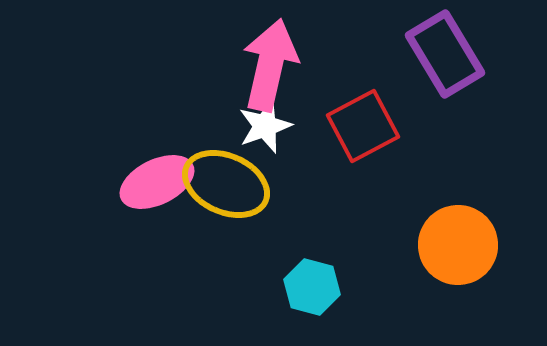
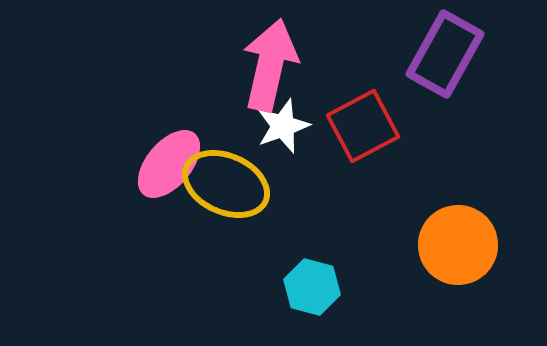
purple rectangle: rotated 60 degrees clockwise
white star: moved 18 px right
pink ellipse: moved 12 px right, 18 px up; rotated 24 degrees counterclockwise
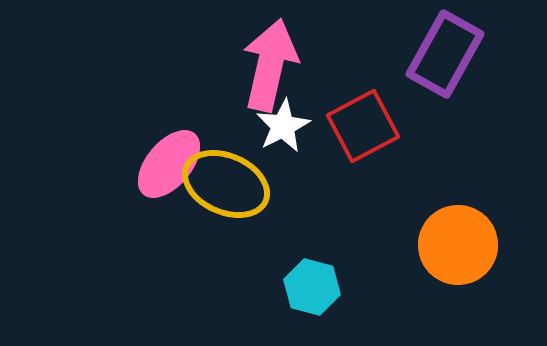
white star: rotated 8 degrees counterclockwise
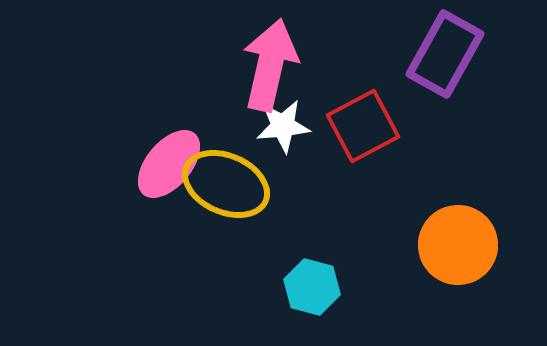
white star: rotated 22 degrees clockwise
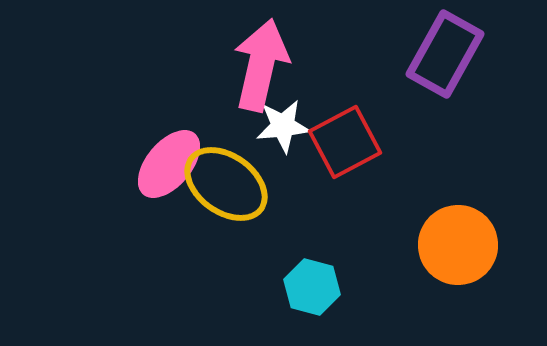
pink arrow: moved 9 px left
red square: moved 18 px left, 16 px down
yellow ellipse: rotated 12 degrees clockwise
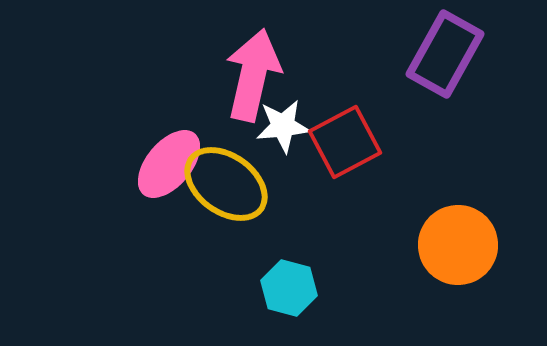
pink arrow: moved 8 px left, 10 px down
cyan hexagon: moved 23 px left, 1 px down
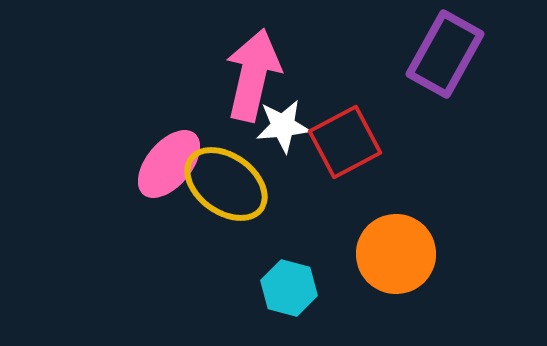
orange circle: moved 62 px left, 9 px down
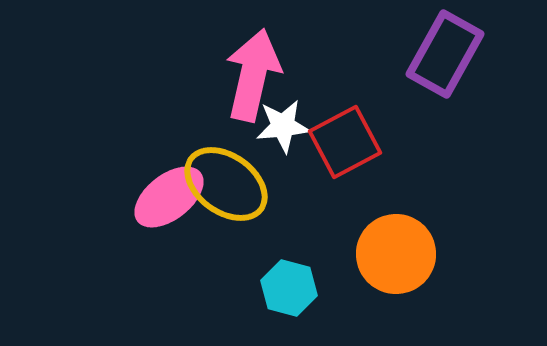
pink ellipse: moved 33 px down; rotated 12 degrees clockwise
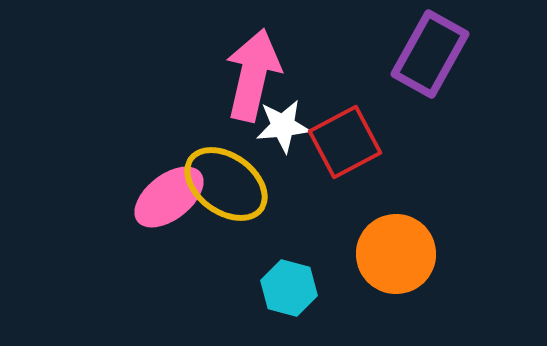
purple rectangle: moved 15 px left
